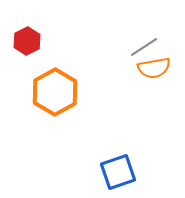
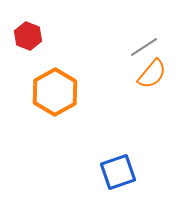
red hexagon: moved 1 px right, 5 px up; rotated 12 degrees counterclockwise
orange semicircle: moved 2 px left, 6 px down; rotated 40 degrees counterclockwise
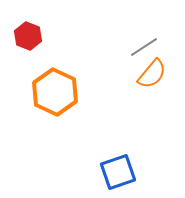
orange hexagon: rotated 6 degrees counterclockwise
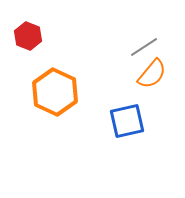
blue square: moved 9 px right, 51 px up; rotated 6 degrees clockwise
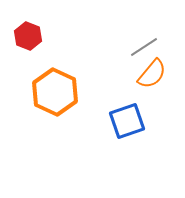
blue square: rotated 6 degrees counterclockwise
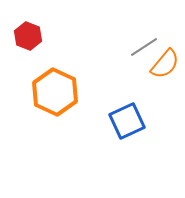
orange semicircle: moved 13 px right, 10 px up
blue square: rotated 6 degrees counterclockwise
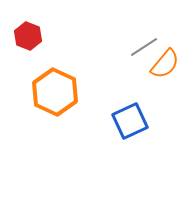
blue square: moved 3 px right
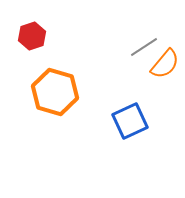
red hexagon: moved 4 px right; rotated 20 degrees clockwise
orange hexagon: rotated 9 degrees counterclockwise
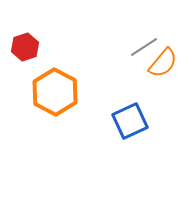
red hexagon: moved 7 px left, 11 px down
orange semicircle: moved 2 px left, 1 px up
orange hexagon: rotated 12 degrees clockwise
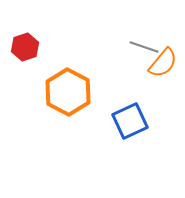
gray line: rotated 52 degrees clockwise
orange hexagon: moved 13 px right
